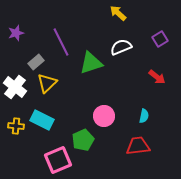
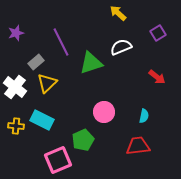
purple square: moved 2 px left, 6 px up
pink circle: moved 4 px up
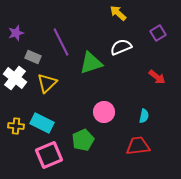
gray rectangle: moved 3 px left, 5 px up; rotated 63 degrees clockwise
white cross: moved 9 px up
cyan rectangle: moved 3 px down
pink square: moved 9 px left, 5 px up
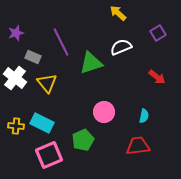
yellow triangle: rotated 25 degrees counterclockwise
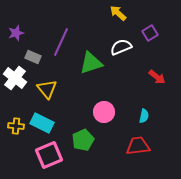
purple square: moved 8 px left
purple line: rotated 52 degrees clockwise
yellow triangle: moved 6 px down
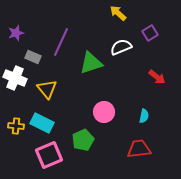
white cross: rotated 15 degrees counterclockwise
red trapezoid: moved 1 px right, 3 px down
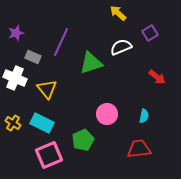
pink circle: moved 3 px right, 2 px down
yellow cross: moved 3 px left, 3 px up; rotated 28 degrees clockwise
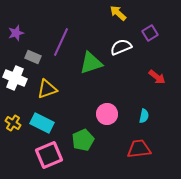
yellow triangle: rotated 50 degrees clockwise
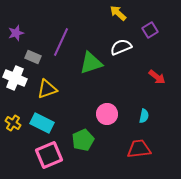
purple square: moved 3 px up
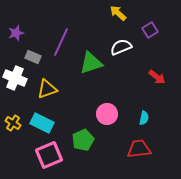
cyan semicircle: moved 2 px down
